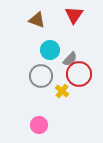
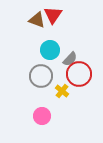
red triangle: moved 21 px left
pink circle: moved 3 px right, 9 px up
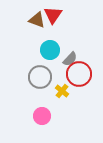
gray circle: moved 1 px left, 1 px down
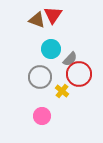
cyan circle: moved 1 px right, 1 px up
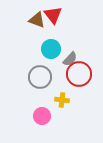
red triangle: rotated 12 degrees counterclockwise
yellow cross: moved 9 px down; rotated 32 degrees counterclockwise
